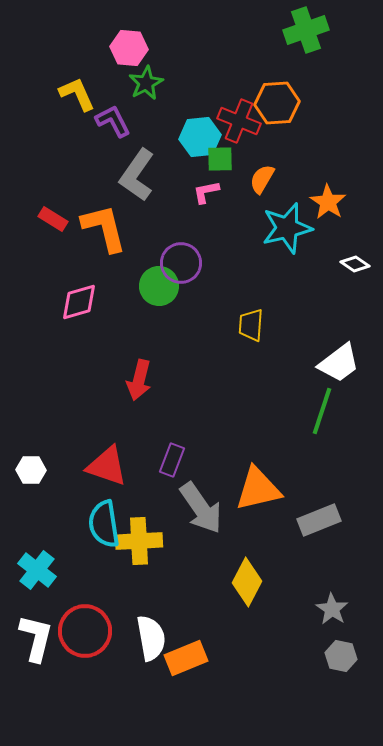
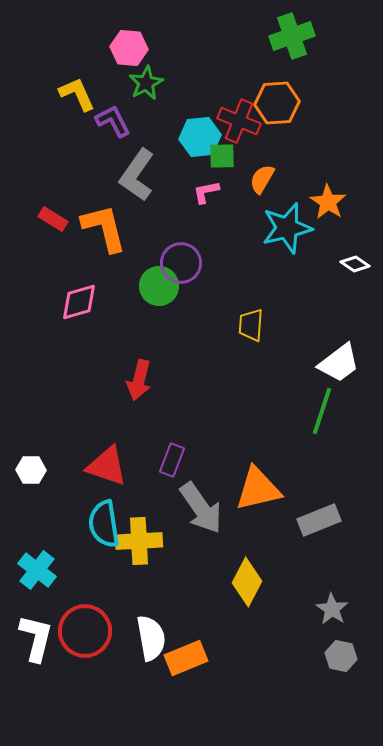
green cross: moved 14 px left, 6 px down
green square: moved 2 px right, 3 px up
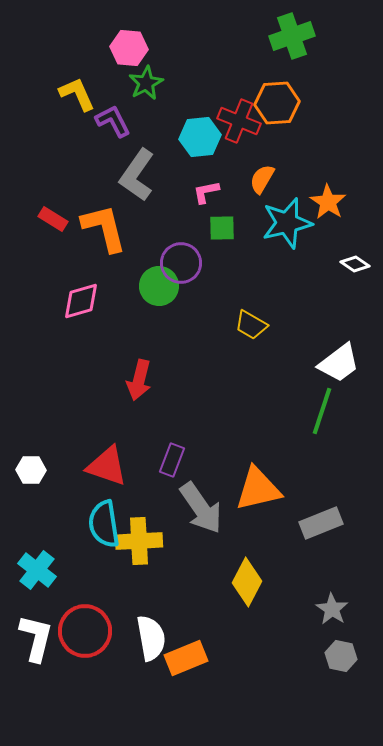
green square: moved 72 px down
cyan star: moved 5 px up
pink diamond: moved 2 px right, 1 px up
yellow trapezoid: rotated 64 degrees counterclockwise
gray rectangle: moved 2 px right, 3 px down
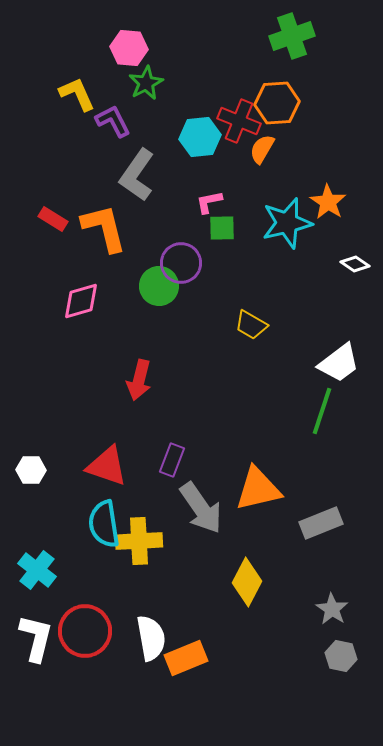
orange semicircle: moved 30 px up
pink L-shape: moved 3 px right, 10 px down
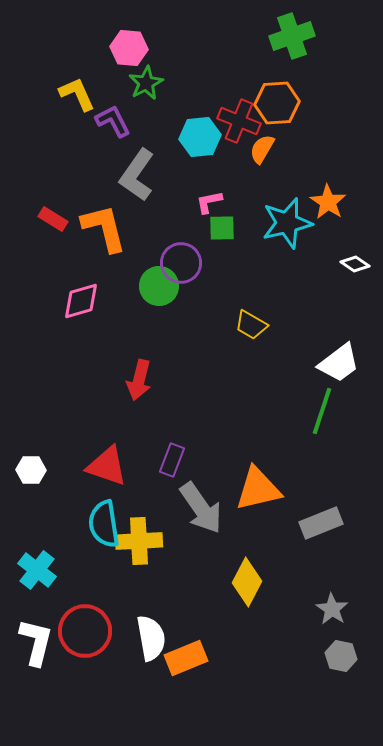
white L-shape: moved 4 px down
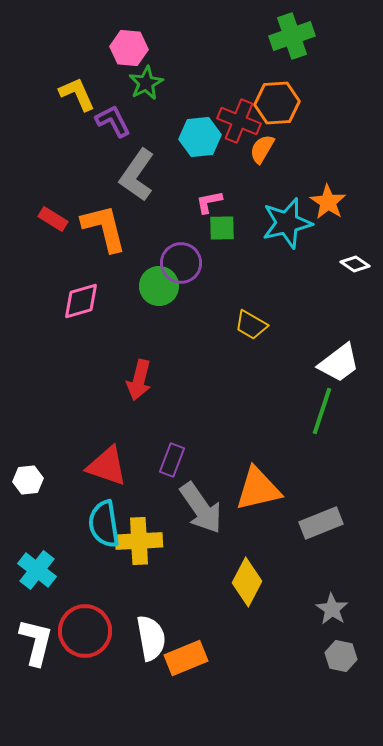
white hexagon: moved 3 px left, 10 px down; rotated 8 degrees counterclockwise
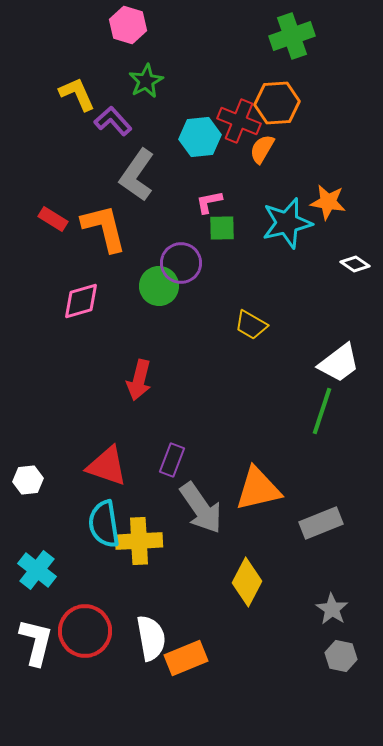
pink hexagon: moved 1 px left, 23 px up; rotated 12 degrees clockwise
green star: moved 2 px up
purple L-shape: rotated 15 degrees counterclockwise
orange star: rotated 24 degrees counterclockwise
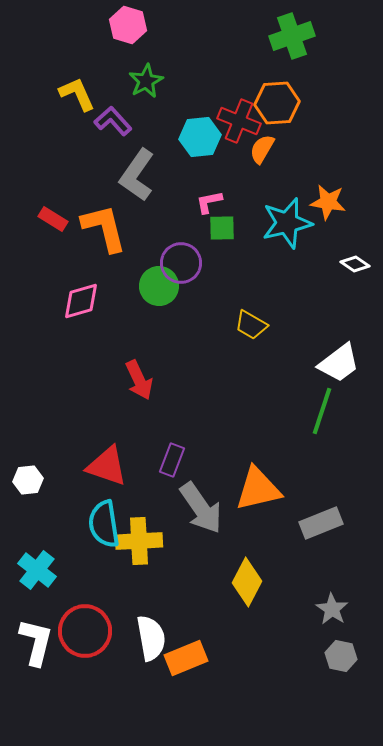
red arrow: rotated 39 degrees counterclockwise
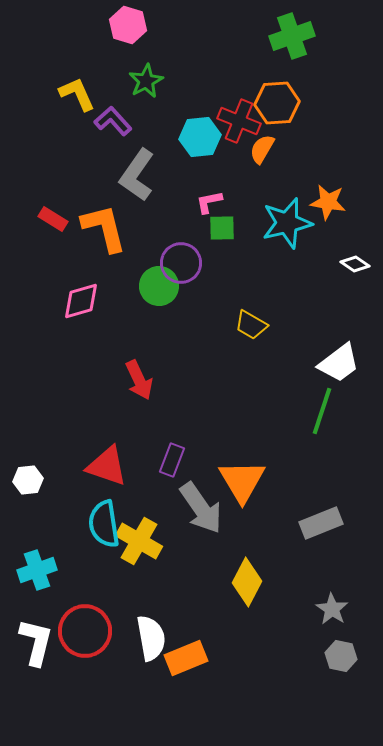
orange triangle: moved 16 px left, 8 px up; rotated 48 degrees counterclockwise
yellow cross: rotated 33 degrees clockwise
cyan cross: rotated 33 degrees clockwise
